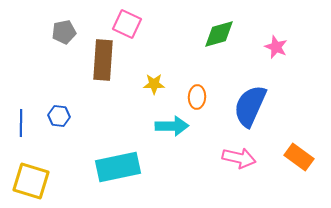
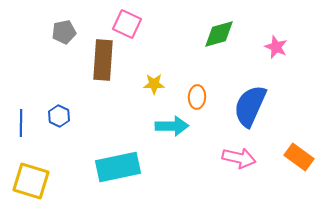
blue hexagon: rotated 20 degrees clockwise
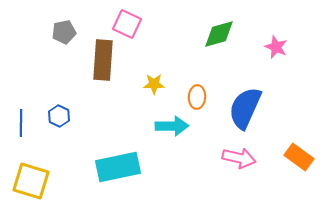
blue semicircle: moved 5 px left, 2 px down
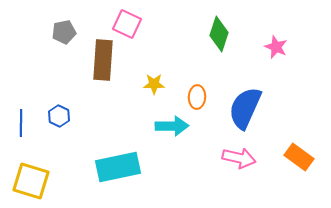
green diamond: rotated 56 degrees counterclockwise
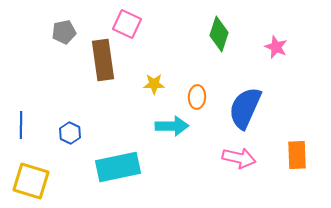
brown rectangle: rotated 12 degrees counterclockwise
blue hexagon: moved 11 px right, 17 px down
blue line: moved 2 px down
orange rectangle: moved 2 px left, 2 px up; rotated 52 degrees clockwise
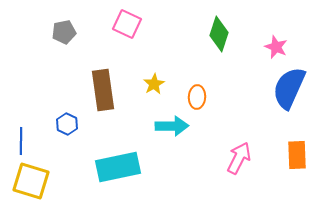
brown rectangle: moved 30 px down
yellow star: rotated 30 degrees counterclockwise
blue semicircle: moved 44 px right, 20 px up
blue line: moved 16 px down
blue hexagon: moved 3 px left, 9 px up
pink arrow: rotated 76 degrees counterclockwise
